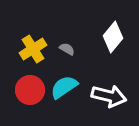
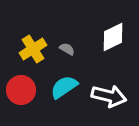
white diamond: rotated 24 degrees clockwise
red circle: moved 9 px left
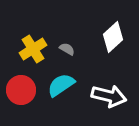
white diamond: rotated 16 degrees counterclockwise
cyan semicircle: moved 3 px left, 2 px up
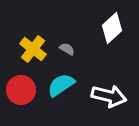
white diamond: moved 1 px left, 9 px up
yellow cross: rotated 20 degrees counterclockwise
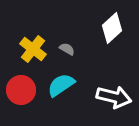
white arrow: moved 5 px right, 1 px down
